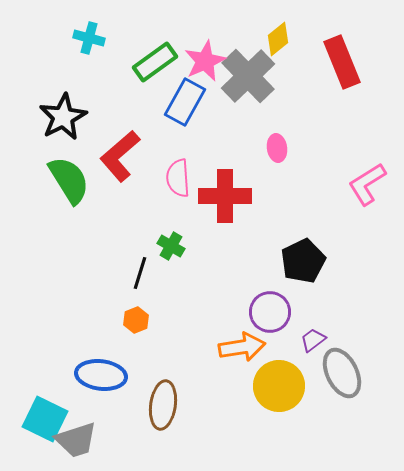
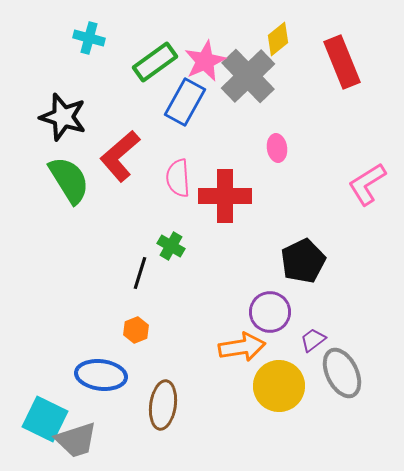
black star: rotated 27 degrees counterclockwise
orange hexagon: moved 10 px down
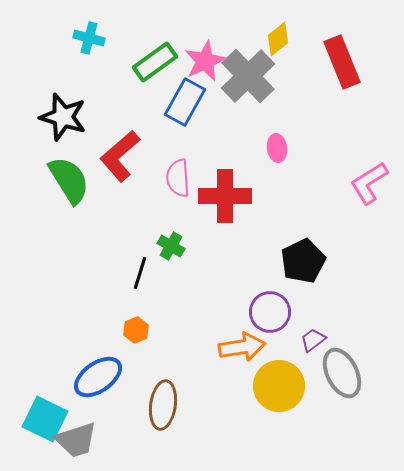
pink L-shape: moved 2 px right, 1 px up
blue ellipse: moved 3 px left, 2 px down; rotated 42 degrees counterclockwise
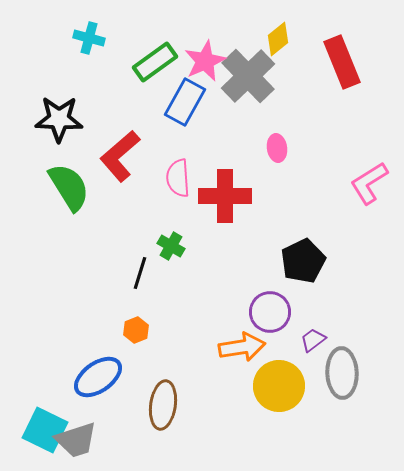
black star: moved 4 px left, 2 px down; rotated 15 degrees counterclockwise
green semicircle: moved 7 px down
gray ellipse: rotated 24 degrees clockwise
cyan square: moved 11 px down
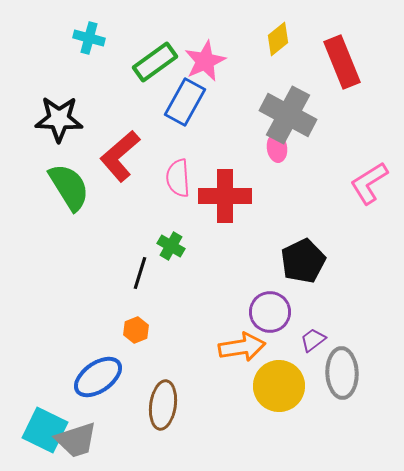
gray cross: moved 40 px right, 39 px down; rotated 18 degrees counterclockwise
